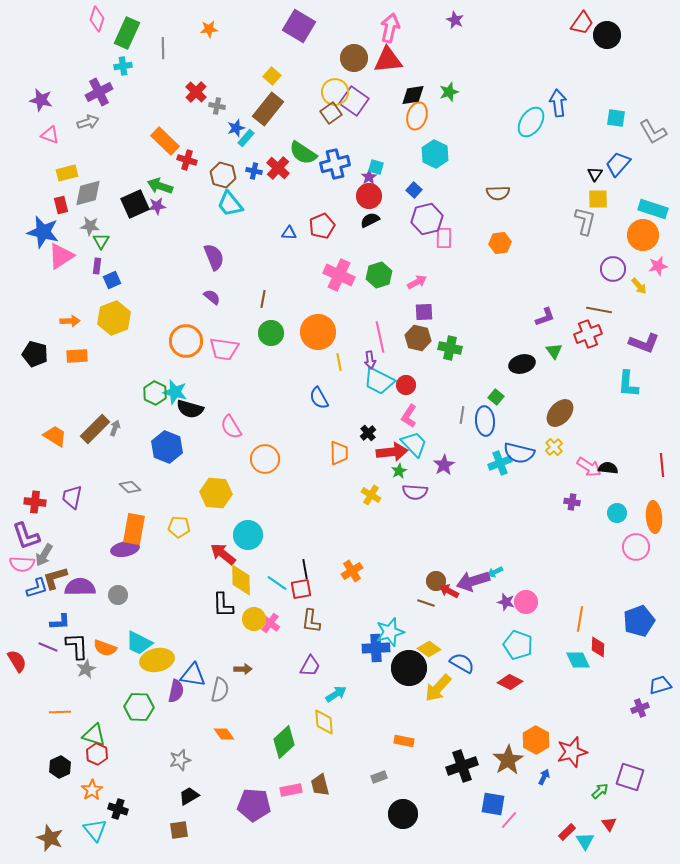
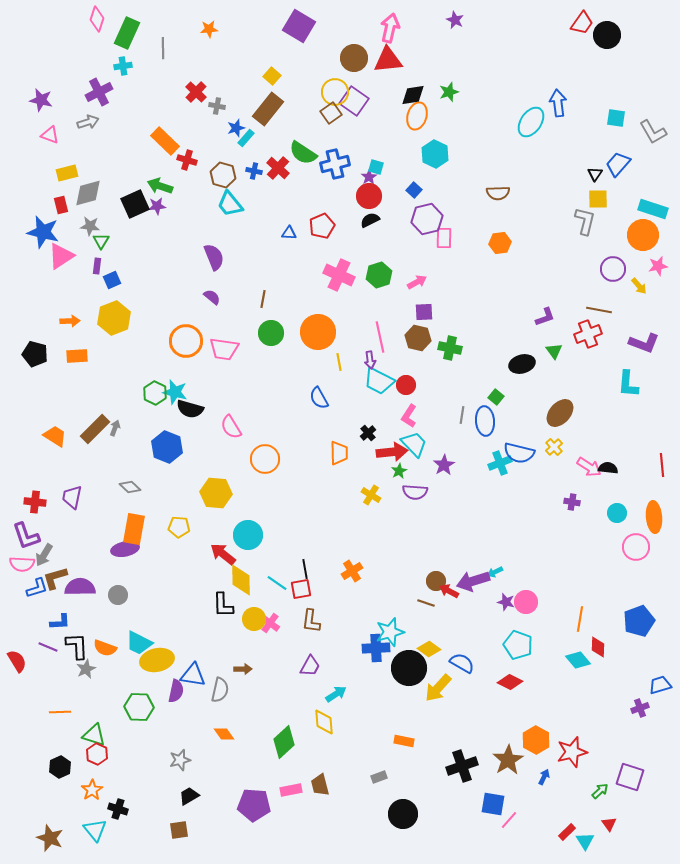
cyan diamond at (578, 660): rotated 15 degrees counterclockwise
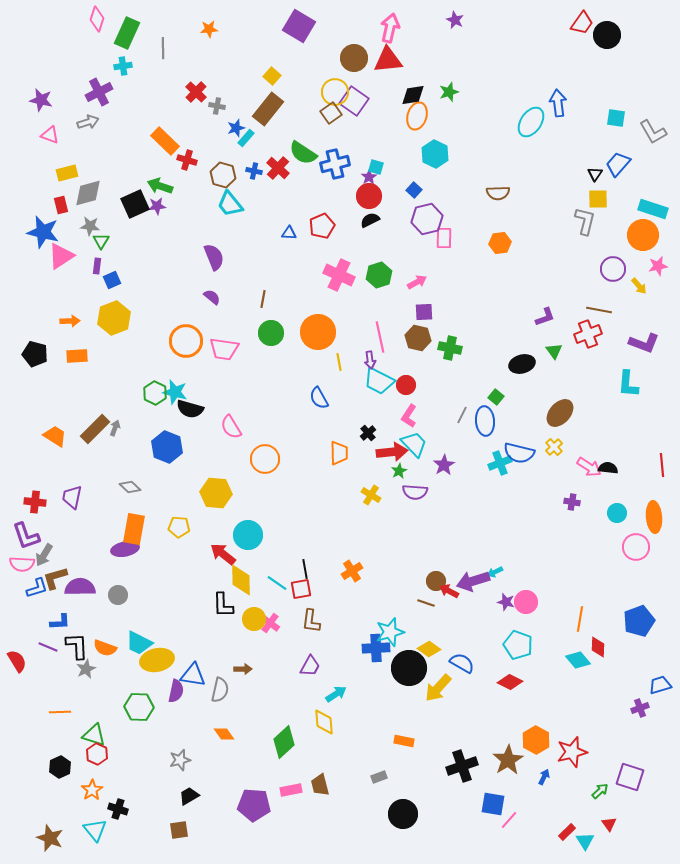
gray line at (462, 415): rotated 18 degrees clockwise
